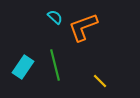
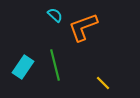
cyan semicircle: moved 2 px up
yellow line: moved 3 px right, 2 px down
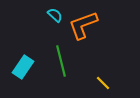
orange L-shape: moved 2 px up
green line: moved 6 px right, 4 px up
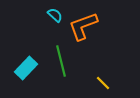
orange L-shape: moved 1 px down
cyan rectangle: moved 3 px right, 1 px down; rotated 10 degrees clockwise
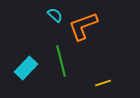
yellow line: rotated 63 degrees counterclockwise
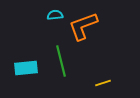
cyan semicircle: rotated 49 degrees counterclockwise
cyan rectangle: rotated 40 degrees clockwise
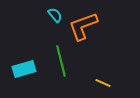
cyan semicircle: rotated 56 degrees clockwise
cyan rectangle: moved 2 px left, 1 px down; rotated 10 degrees counterclockwise
yellow line: rotated 42 degrees clockwise
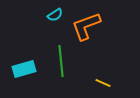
cyan semicircle: rotated 98 degrees clockwise
orange L-shape: moved 3 px right
green line: rotated 8 degrees clockwise
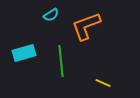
cyan semicircle: moved 4 px left
cyan rectangle: moved 16 px up
